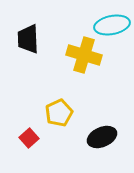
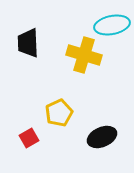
black trapezoid: moved 4 px down
red square: rotated 12 degrees clockwise
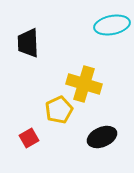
yellow cross: moved 29 px down
yellow pentagon: moved 3 px up
